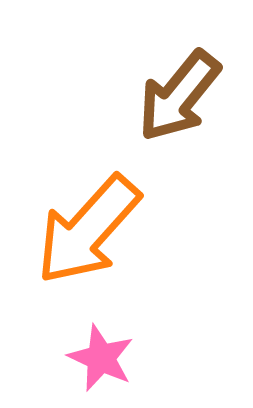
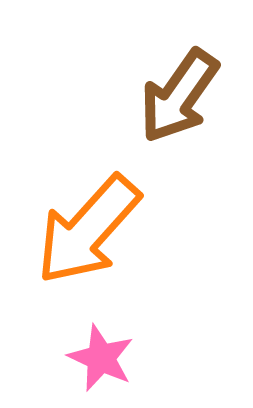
brown arrow: rotated 4 degrees counterclockwise
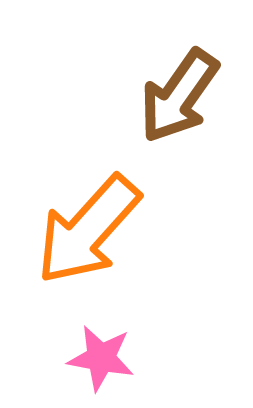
pink star: rotated 14 degrees counterclockwise
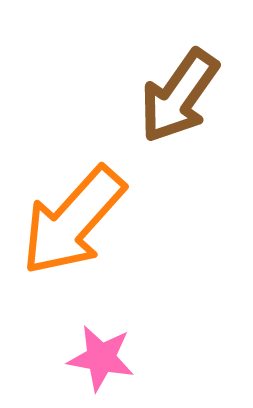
orange arrow: moved 15 px left, 9 px up
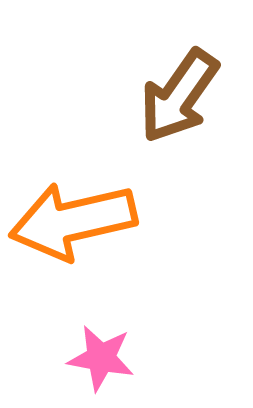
orange arrow: rotated 35 degrees clockwise
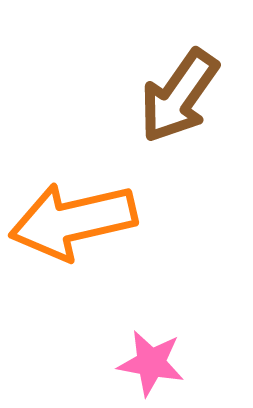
pink star: moved 50 px right, 5 px down
